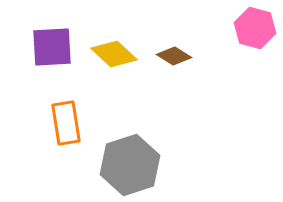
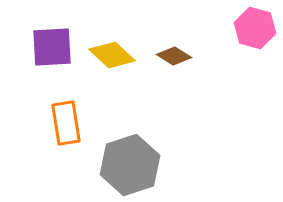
yellow diamond: moved 2 px left, 1 px down
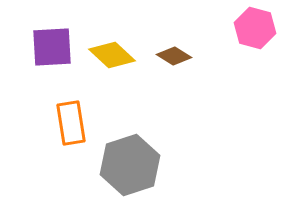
orange rectangle: moved 5 px right
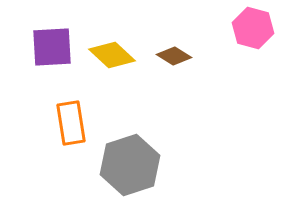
pink hexagon: moved 2 px left
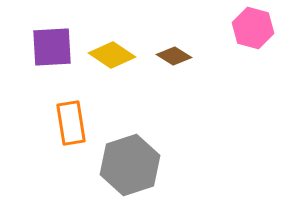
yellow diamond: rotated 9 degrees counterclockwise
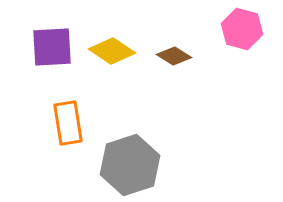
pink hexagon: moved 11 px left, 1 px down
yellow diamond: moved 4 px up
orange rectangle: moved 3 px left
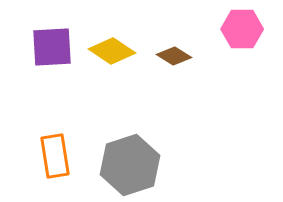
pink hexagon: rotated 15 degrees counterclockwise
orange rectangle: moved 13 px left, 33 px down
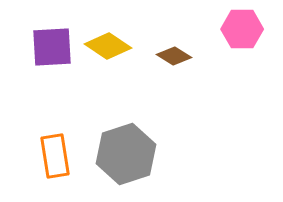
yellow diamond: moved 4 px left, 5 px up
gray hexagon: moved 4 px left, 11 px up
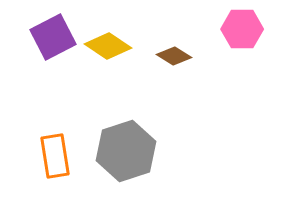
purple square: moved 1 px right, 10 px up; rotated 24 degrees counterclockwise
gray hexagon: moved 3 px up
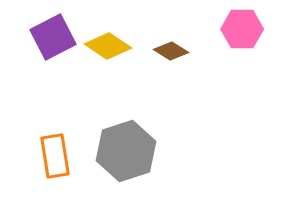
brown diamond: moved 3 px left, 5 px up
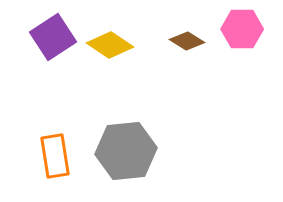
purple square: rotated 6 degrees counterclockwise
yellow diamond: moved 2 px right, 1 px up
brown diamond: moved 16 px right, 10 px up
gray hexagon: rotated 12 degrees clockwise
